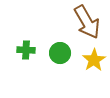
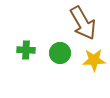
brown arrow: moved 4 px left, 1 px down
yellow star: rotated 30 degrees clockwise
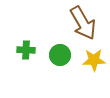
green circle: moved 2 px down
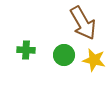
green circle: moved 4 px right
yellow star: rotated 15 degrees clockwise
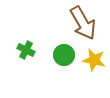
green cross: rotated 24 degrees clockwise
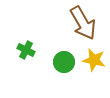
green circle: moved 7 px down
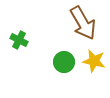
green cross: moved 7 px left, 10 px up
yellow star: moved 1 px down
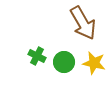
green cross: moved 18 px right, 16 px down
yellow star: moved 2 px down
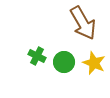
yellow star: rotated 10 degrees clockwise
